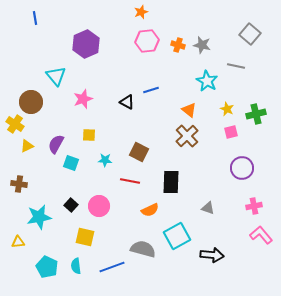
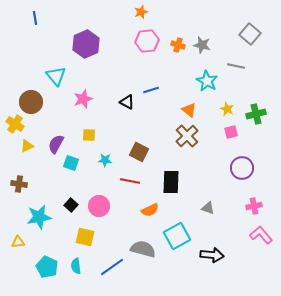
blue line at (112, 267): rotated 15 degrees counterclockwise
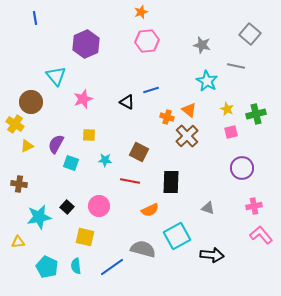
orange cross at (178, 45): moved 11 px left, 72 px down
black square at (71, 205): moved 4 px left, 2 px down
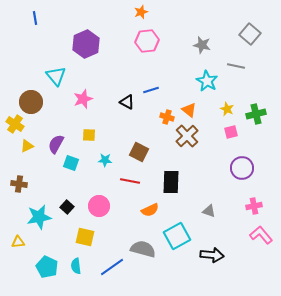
gray triangle at (208, 208): moved 1 px right, 3 px down
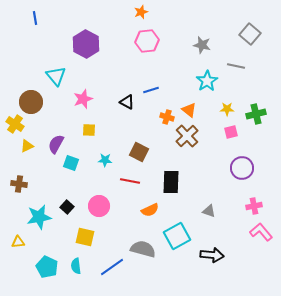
purple hexagon at (86, 44): rotated 8 degrees counterclockwise
cyan star at (207, 81): rotated 10 degrees clockwise
yellow star at (227, 109): rotated 24 degrees counterclockwise
yellow square at (89, 135): moved 5 px up
pink L-shape at (261, 235): moved 3 px up
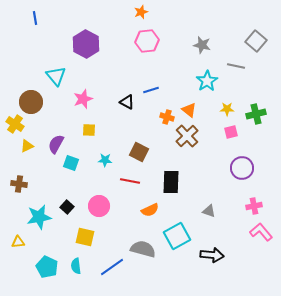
gray square at (250, 34): moved 6 px right, 7 px down
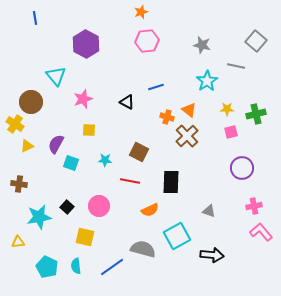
blue line at (151, 90): moved 5 px right, 3 px up
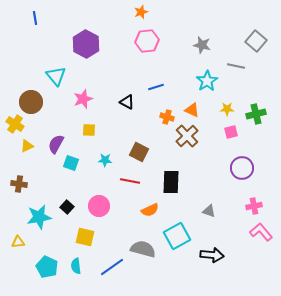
orange triangle at (189, 110): moved 3 px right; rotated 14 degrees counterclockwise
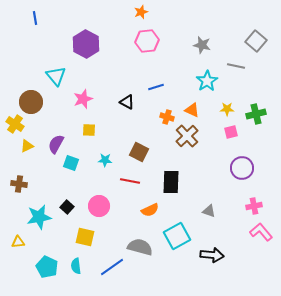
gray semicircle at (143, 249): moved 3 px left, 2 px up
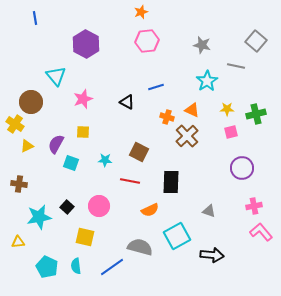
yellow square at (89, 130): moved 6 px left, 2 px down
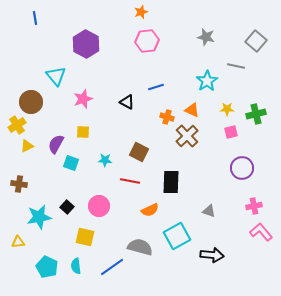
gray star at (202, 45): moved 4 px right, 8 px up
yellow cross at (15, 124): moved 2 px right, 1 px down; rotated 24 degrees clockwise
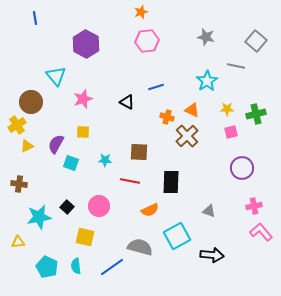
brown square at (139, 152): rotated 24 degrees counterclockwise
